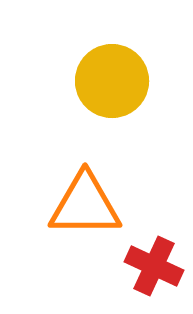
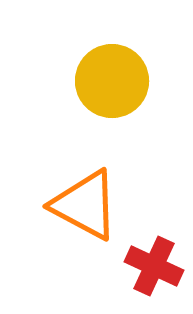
orange triangle: rotated 28 degrees clockwise
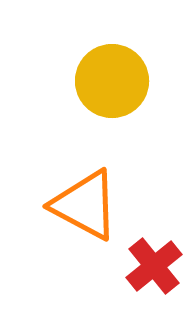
red cross: rotated 26 degrees clockwise
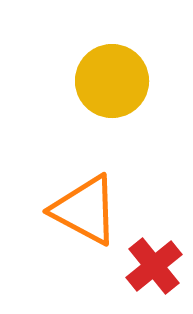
orange triangle: moved 5 px down
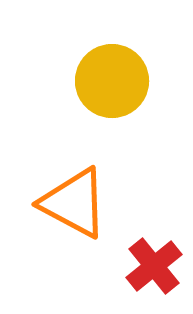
orange triangle: moved 11 px left, 7 px up
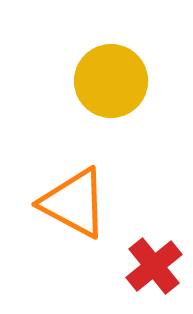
yellow circle: moved 1 px left
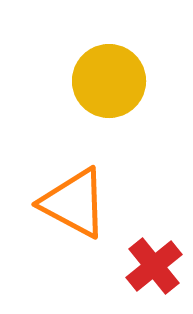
yellow circle: moved 2 px left
